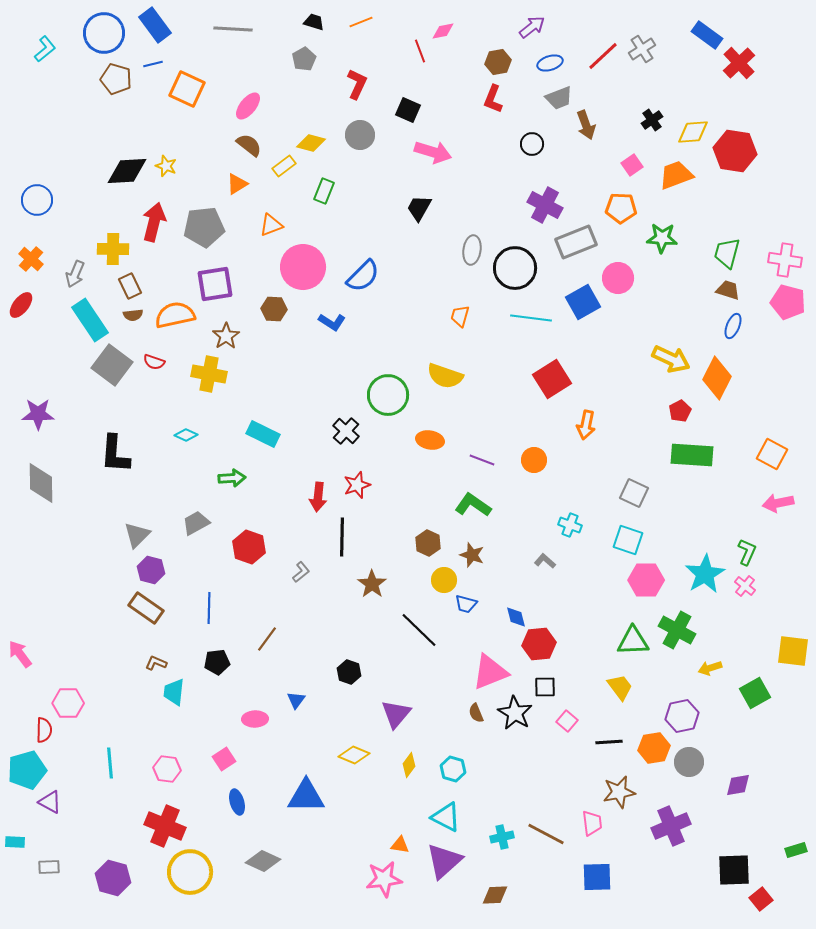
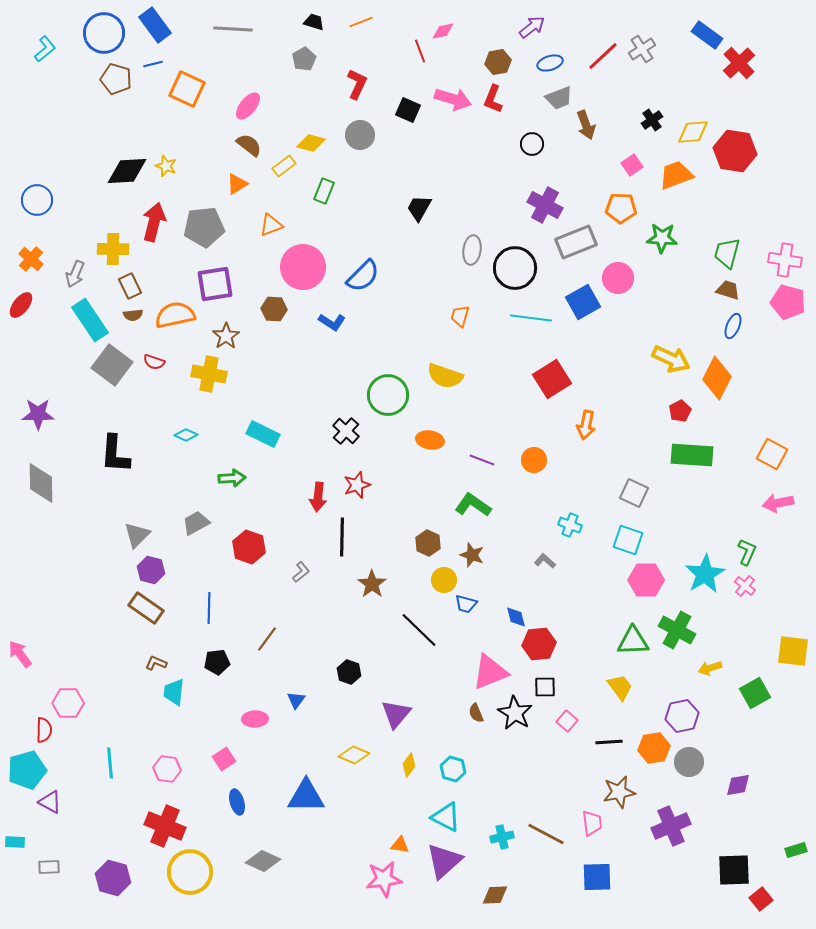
pink arrow at (433, 152): moved 20 px right, 53 px up
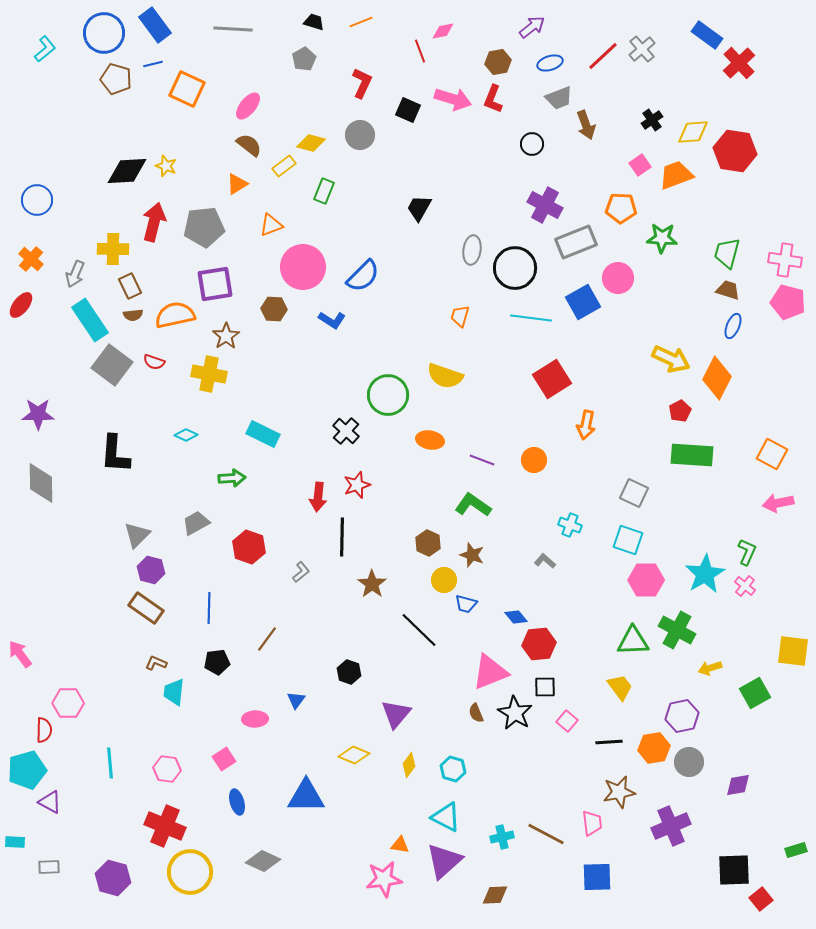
gray cross at (642, 49): rotated 8 degrees counterclockwise
red L-shape at (357, 84): moved 5 px right, 1 px up
pink square at (632, 165): moved 8 px right
blue L-shape at (332, 322): moved 2 px up
blue diamond at (516, 617): rotated 25 degrees counterclockwise
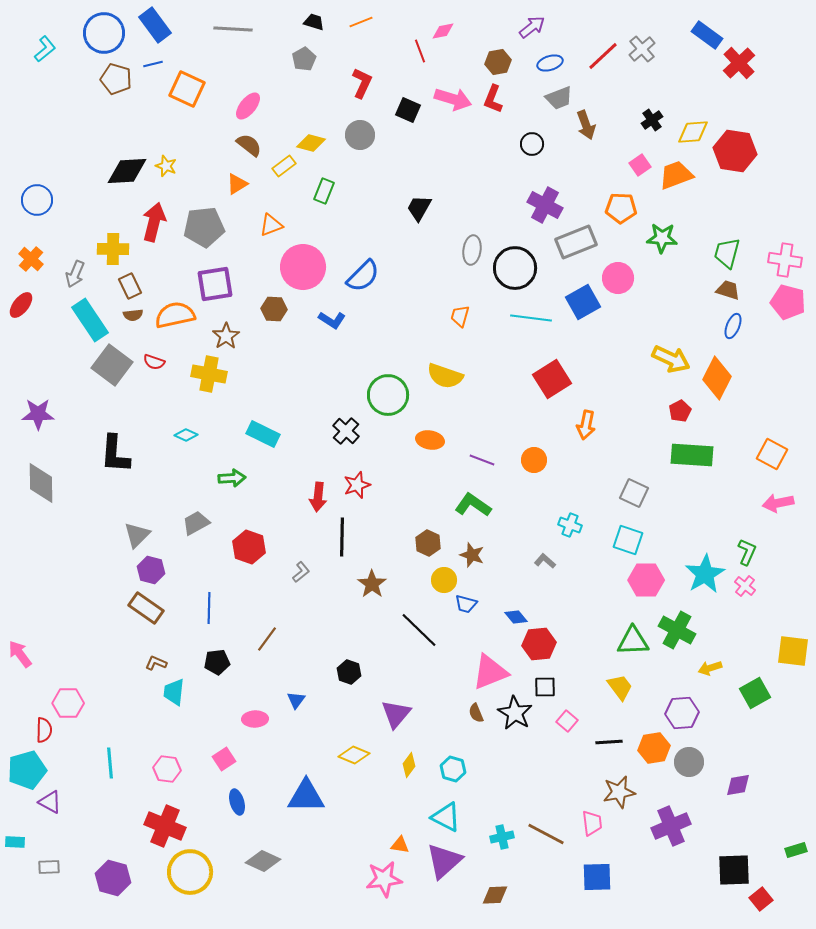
purple hexagon at (682, 716): moved 3 px up; rotated 8 degrees clockwise
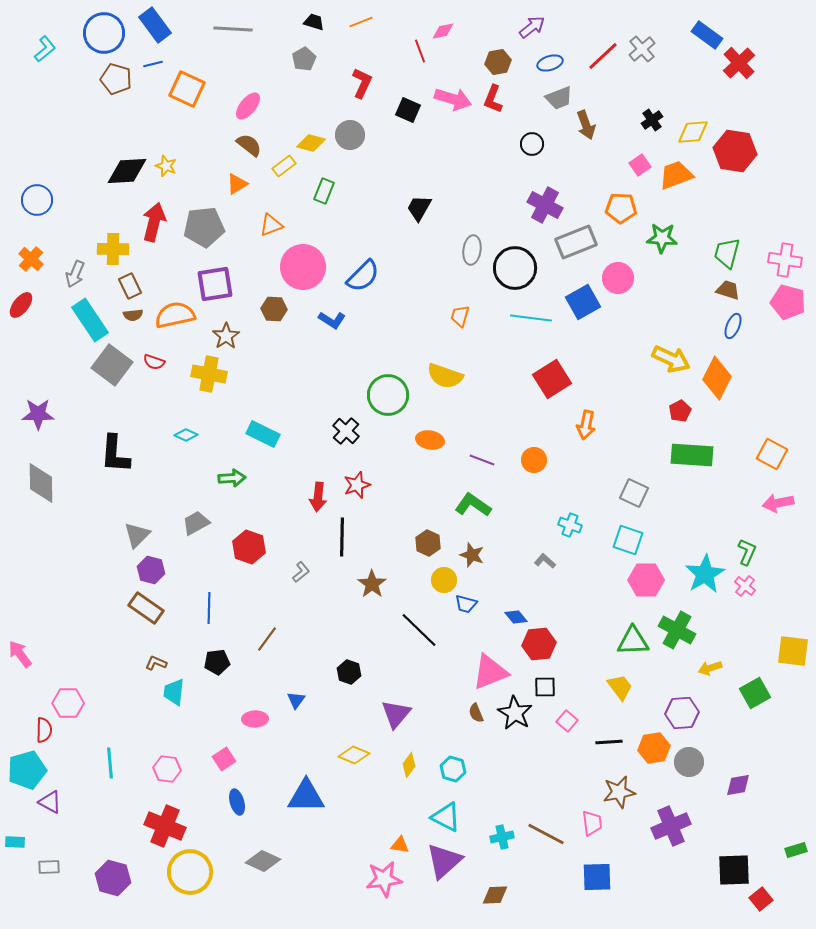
gray circle at (360, 135): moved 10 px left
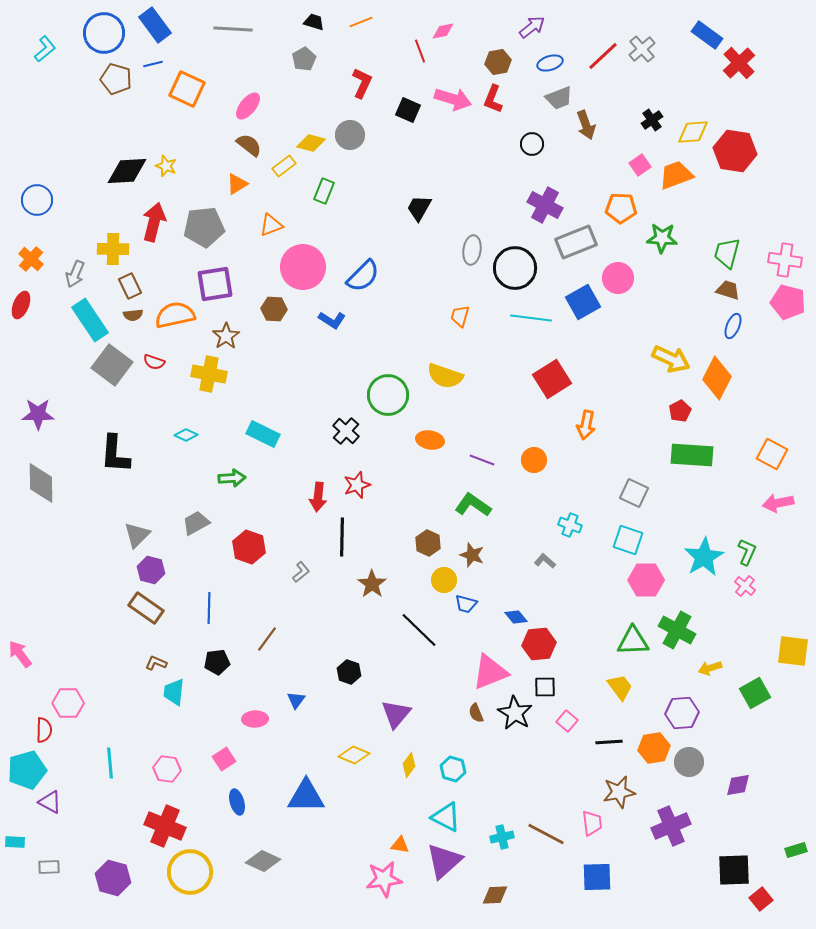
red ellipse at (21, 305): rotated 16 degrees counterclockwise
cyan star at (705, 574): moved 1 px left, 17 px up
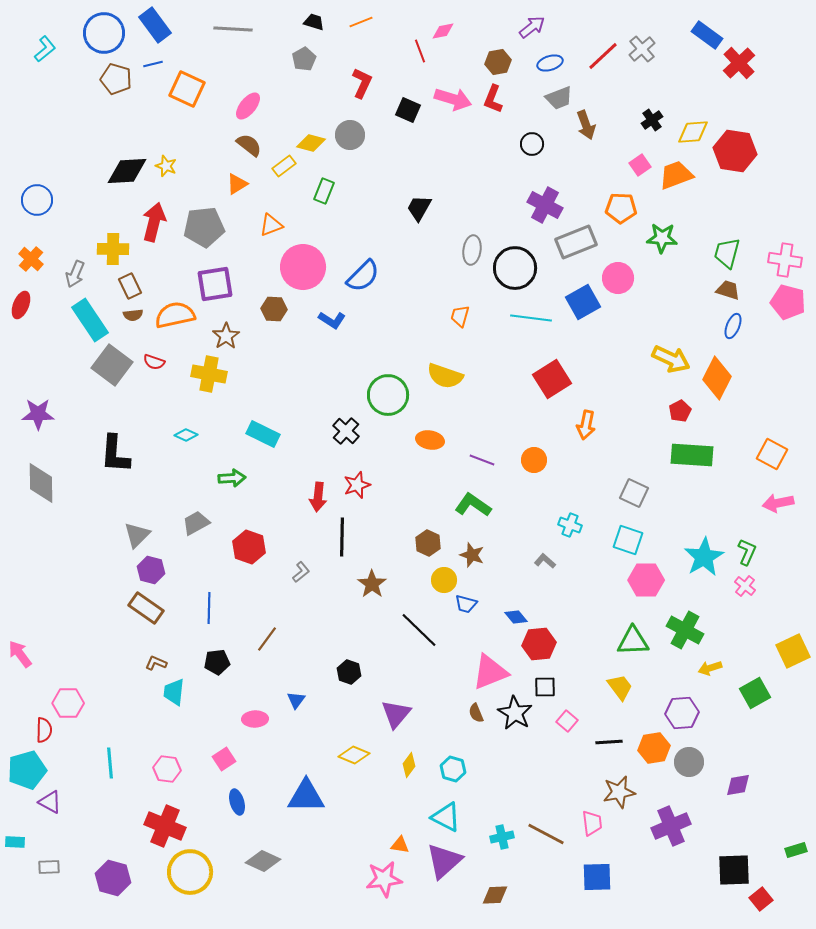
green cross at (677, 630): moved 8 px right
yellow square at (793, 651): rotated 32 degrees counterclockwise
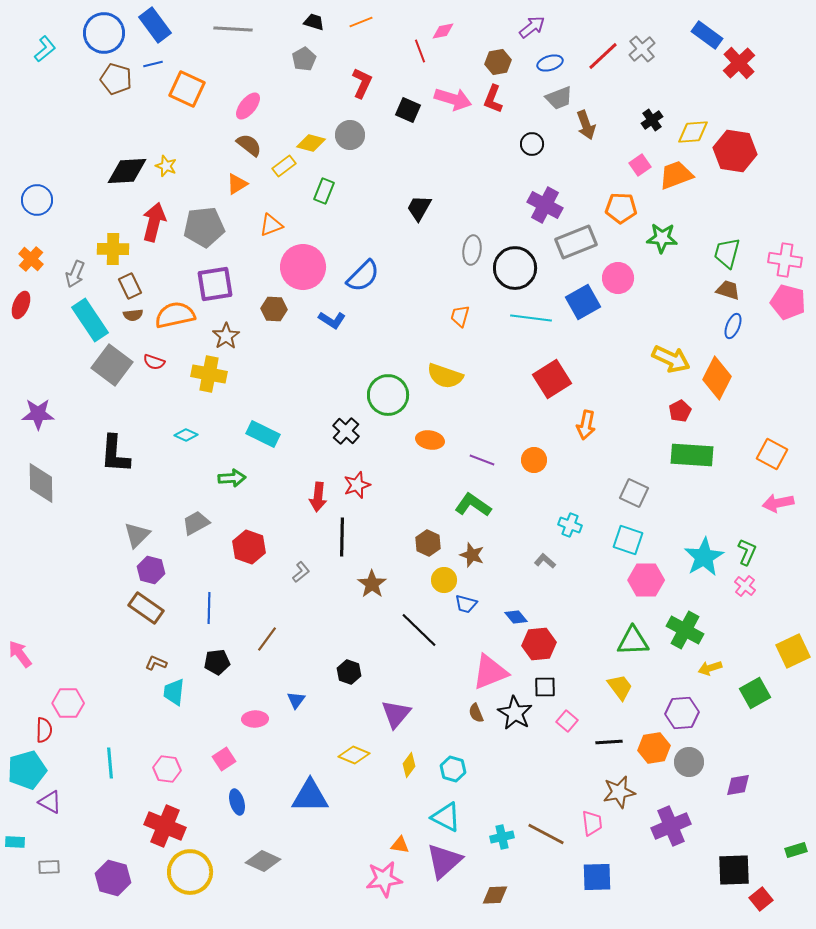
blue triangle at (306, 796): moved 4 px right
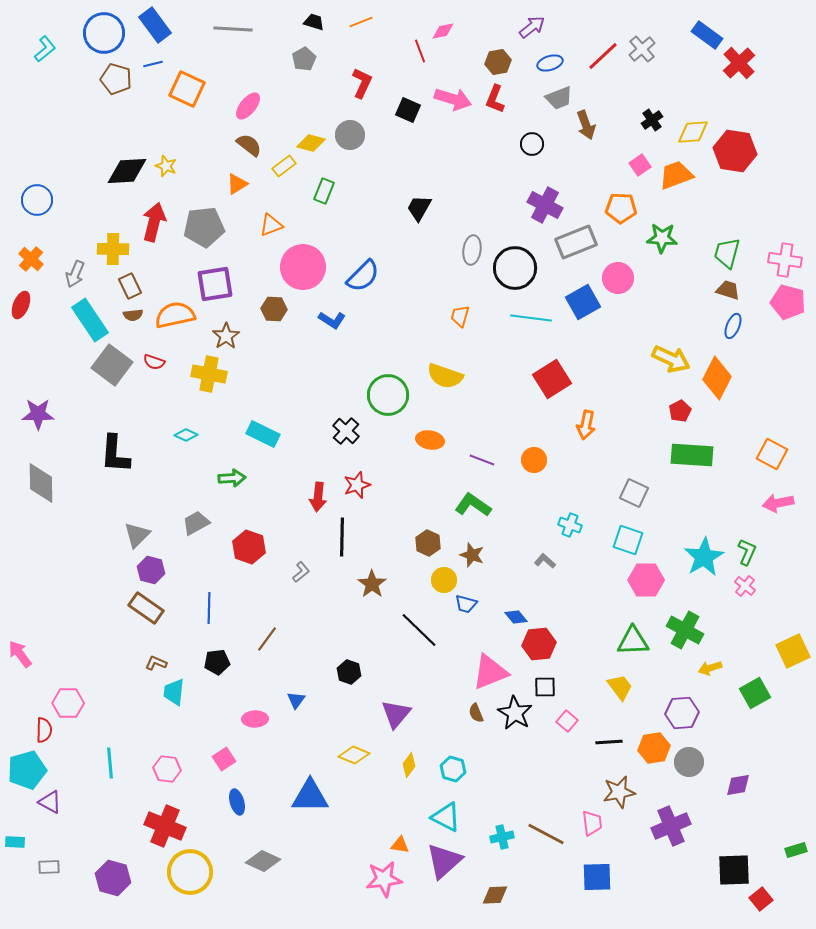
red L-shape at (493, 99): moved 2 px right
